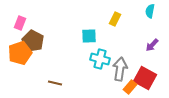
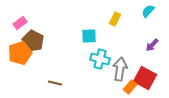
cyan semicircle: moved 2 px left; rotated 32 degrees clockwise
pink rectangle: rotated 32 degrees clockwise
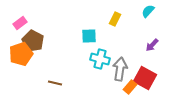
orange pentagon: moved 1 px right, 1 px down
